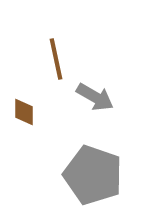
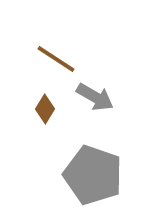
brown line: rotated 45 degrees counterclockwise
brown diamond: moved 21 px right, 3 px up; rotated 32 degrees clockwise
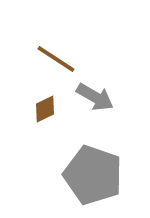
brown diamond: rotated 32 degrees clockwise
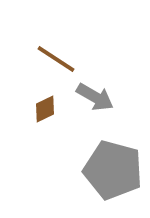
gray pentagon: moved 20 px right, 5 px up; rotated 4 degrees counterclockwise
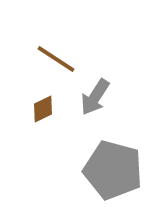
gray arrow: rotated 93 degrees clockwise
brown diamond: moved 2 px left
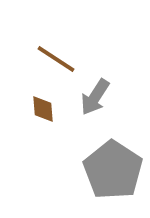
brown diamond: rotated 68 degrees counterclockwise
gray pentagon: rotated 18 degrees clockwise
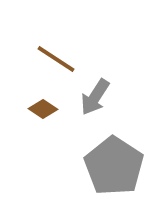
brown diamond: rotated 52 degrees counterclockwise
gray pentagon: moved 1 px right, 4 px up
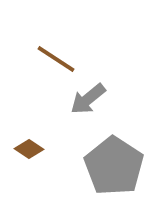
gray arrow: moved 7 px left, 2 px down; rotated 18 degrees clockwise
brown diamond: moved 14 px left, 40 px down
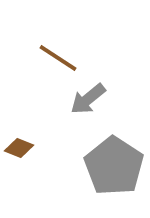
brown line: moved 2 px right, 1 px up
brown diamond: moved 10 px left, 1 px up; rotated 12 degrees counterclockwise
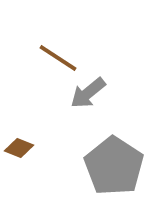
gray arrow: moved 6 px up
